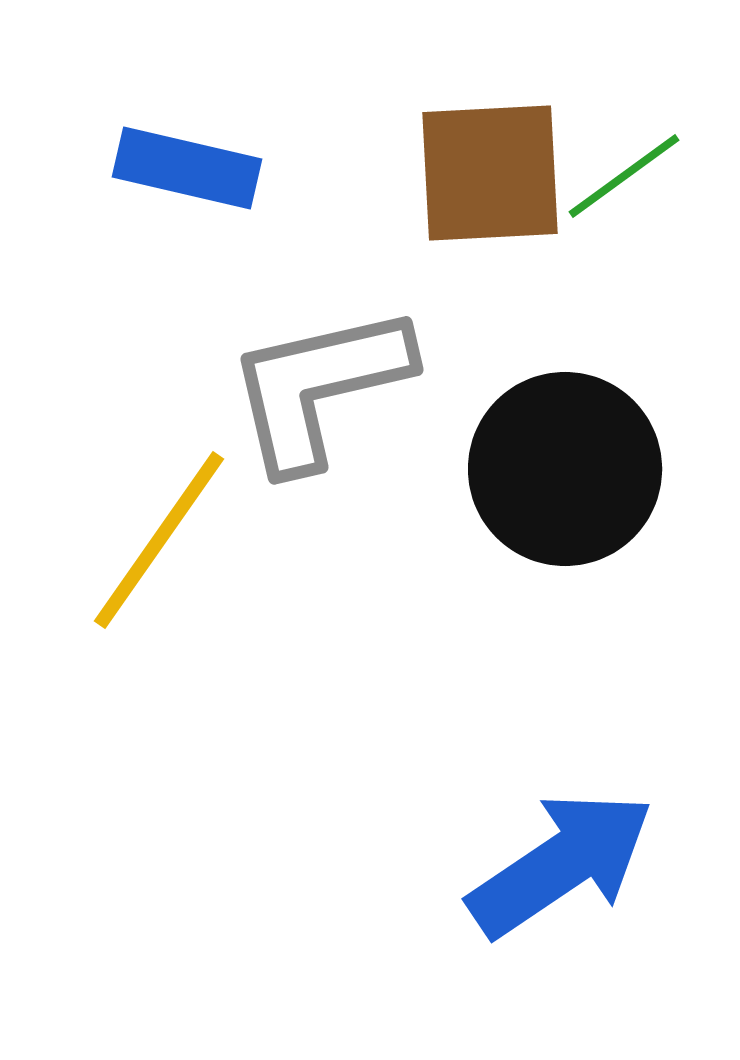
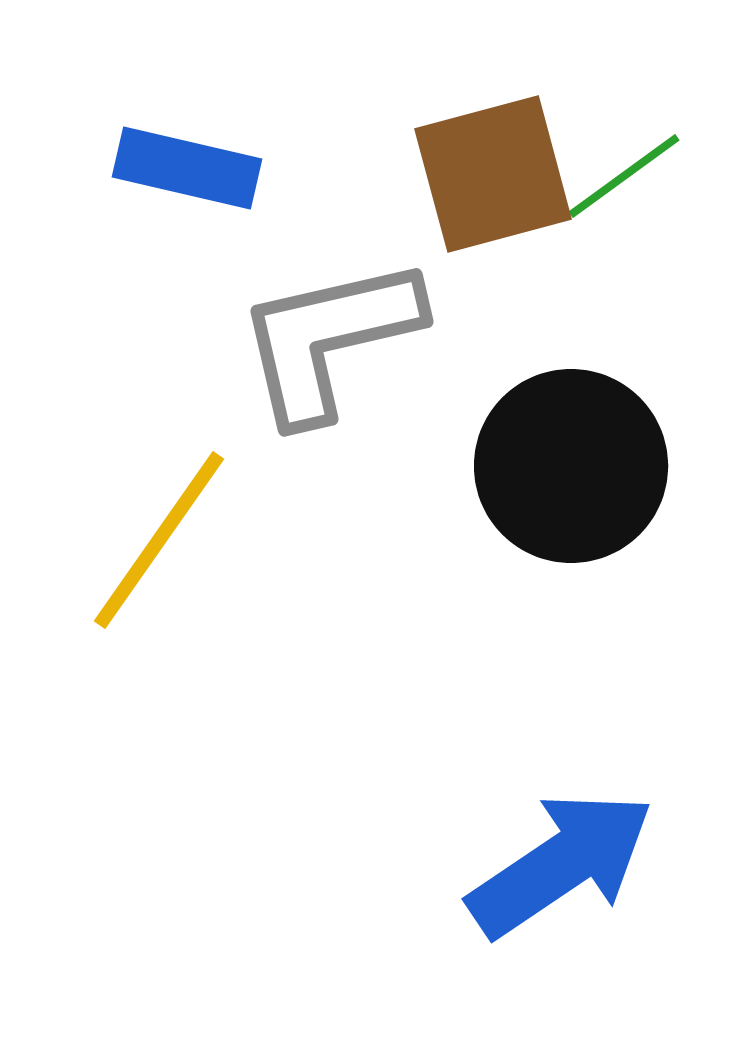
brown square: moved 3 px right, 1 px down; rotated 12 degrees counterclockwise
gray L-shape: moved 10 px right, 48 px up
black circle: moved 6 px right, 3 px up
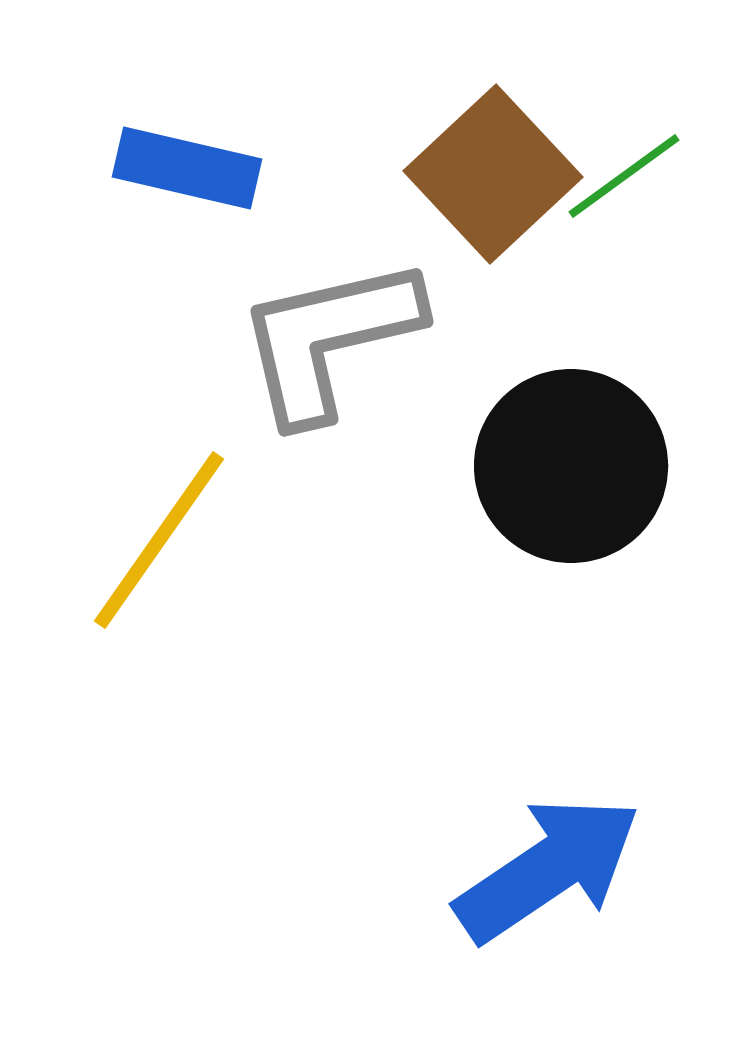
brown square: rotated 28 degrees counterclockwise
blue arrow: moved 13 px left, 5 px down
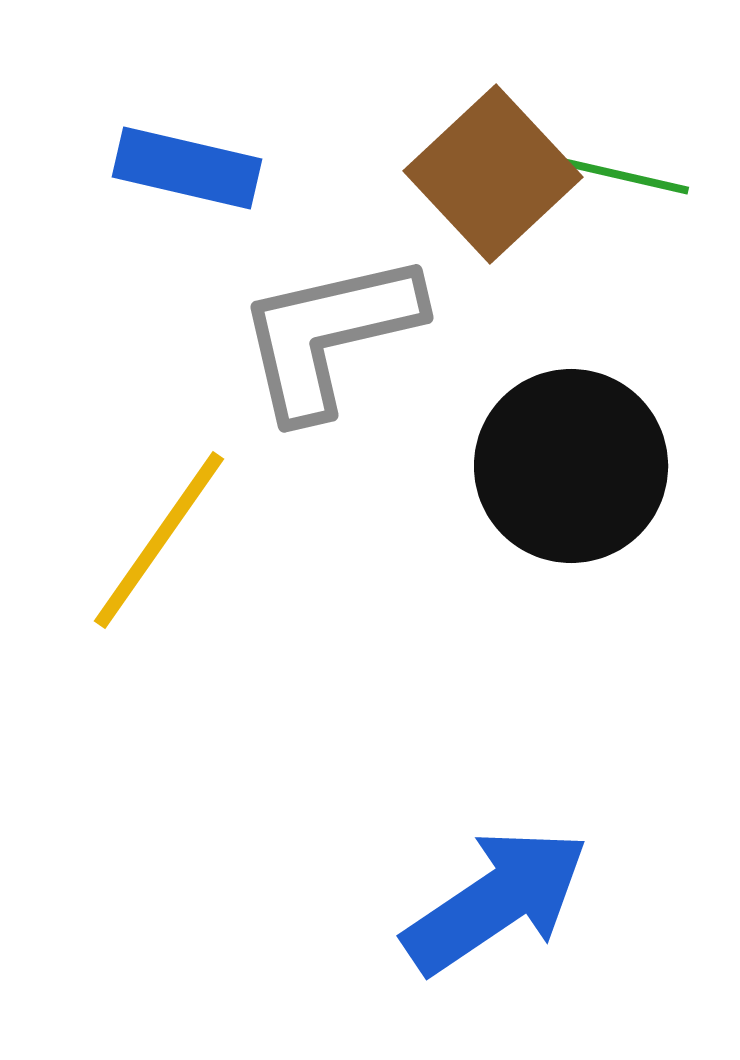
green line: rotated 49 degrees clockwise
gray L-shape: moved 4 px up
blue arrow: moved 52 px left, 32 px down
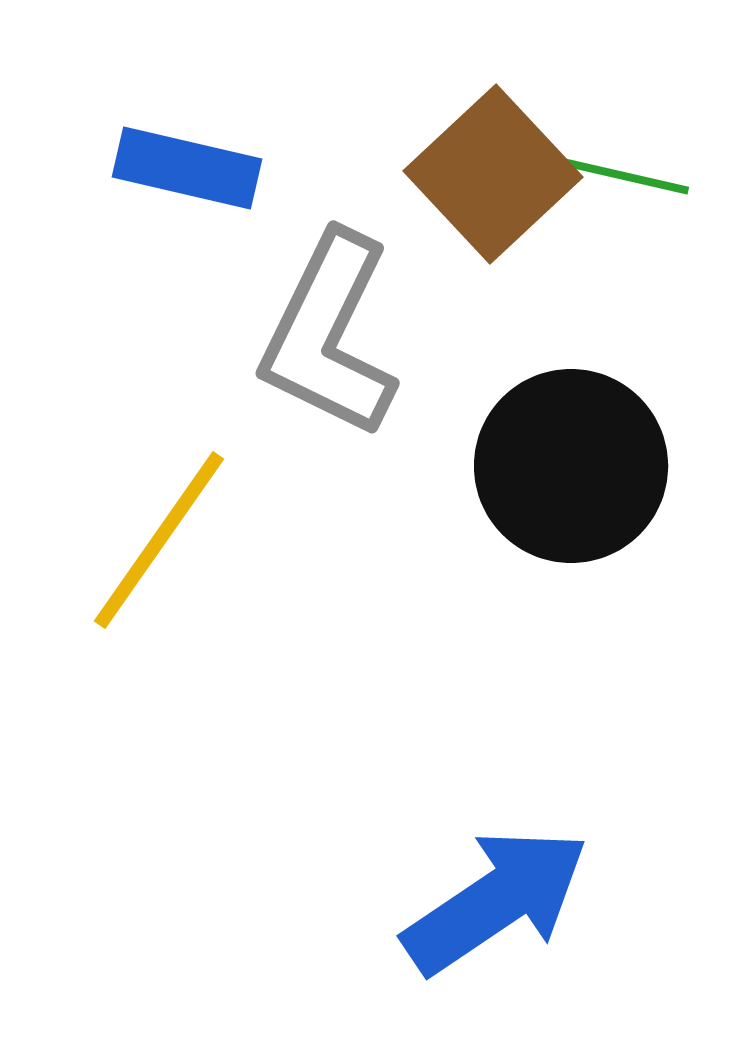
gray L-shape: rotated 51 degrees counterclockwise
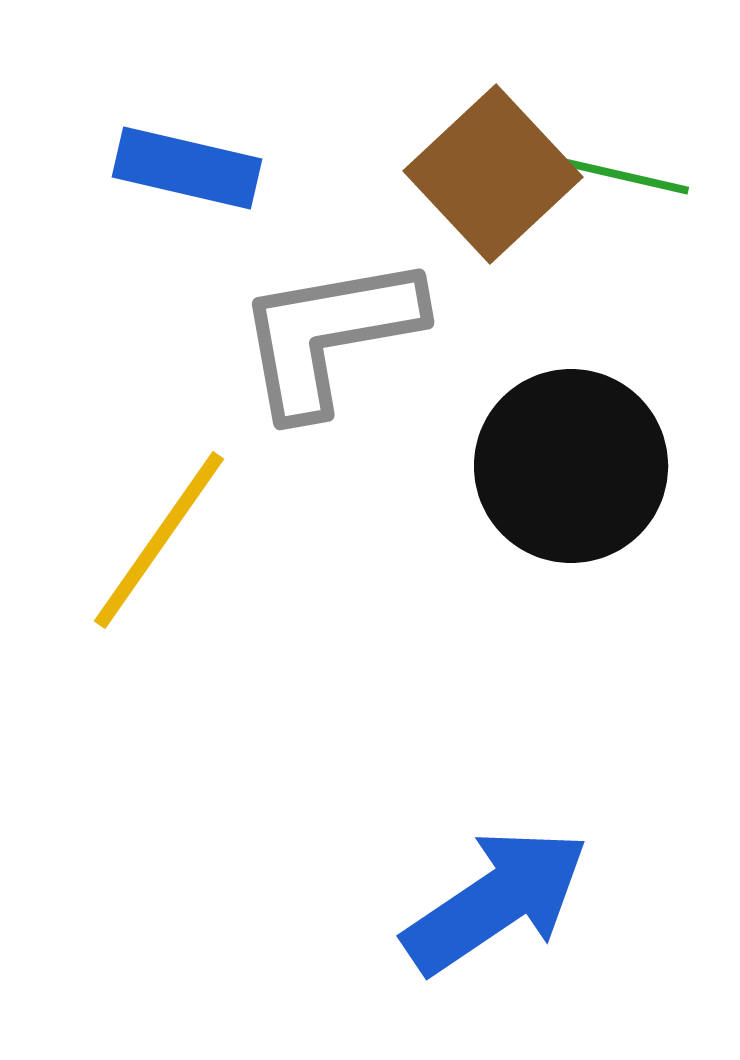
gray L-shape: rotated 54 degrees clockwise
